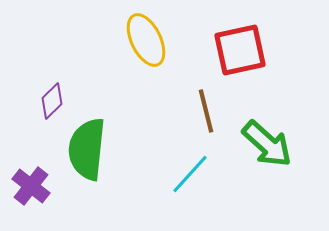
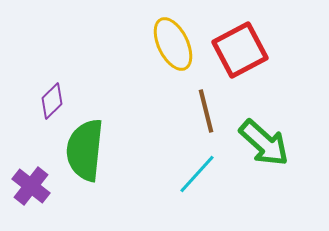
yellow ellipse: moved 27 px right, 4 px down
red square: rotated 16 degrees counterclockwise
green arrow: moved 3 px left, 1 px up
green semicircle: moved 2 px left, 1 px down
cyan line: moved 7 px right
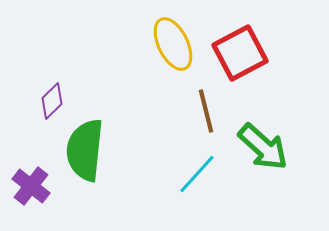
red square: moved 3 px down
green arrow: moved 1 px left, 4 px down
